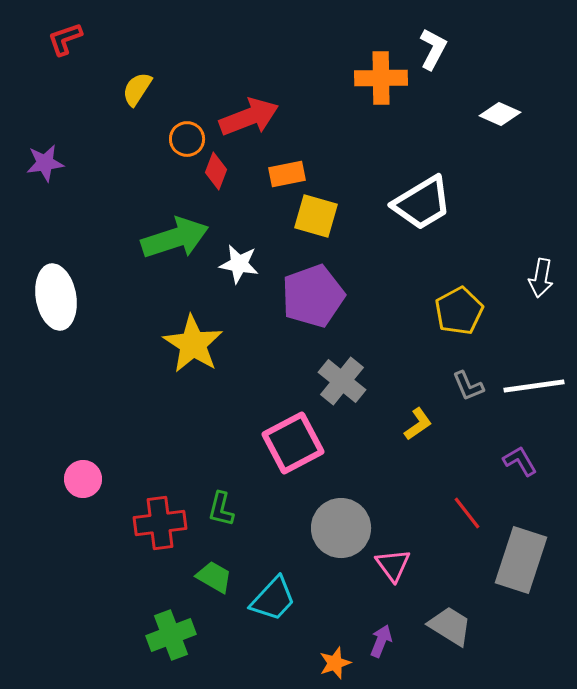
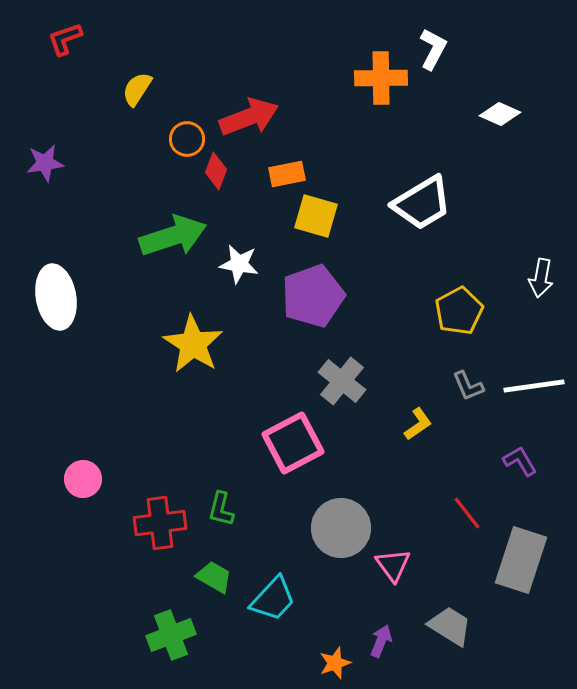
green arrow: moved 2 px left, 2 px up
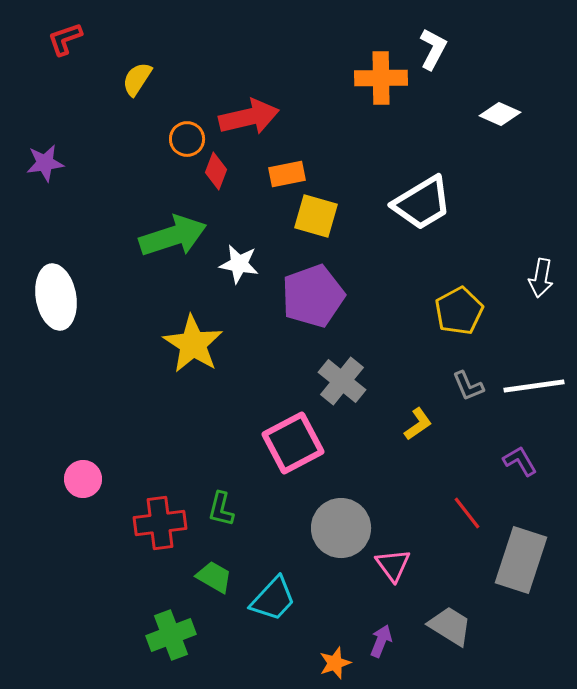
yellow semicircle: moved 10 px up
red arrow: rotated 8 degrees clockwise
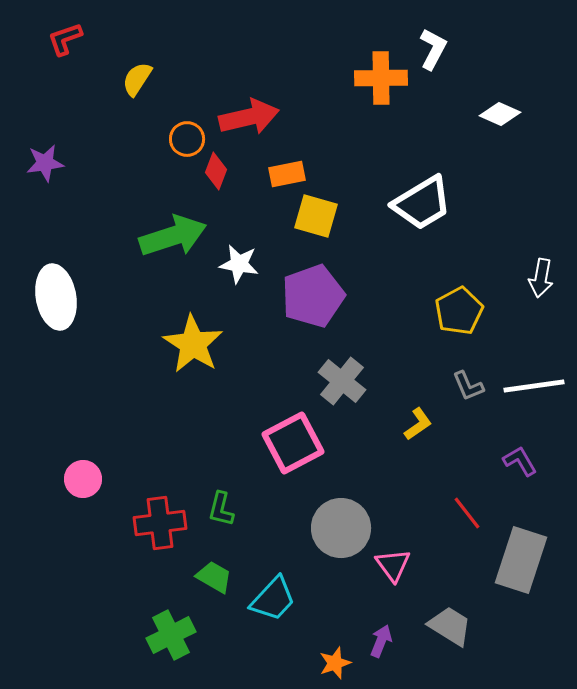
green cross: rotated 6 degrees counterclockwise
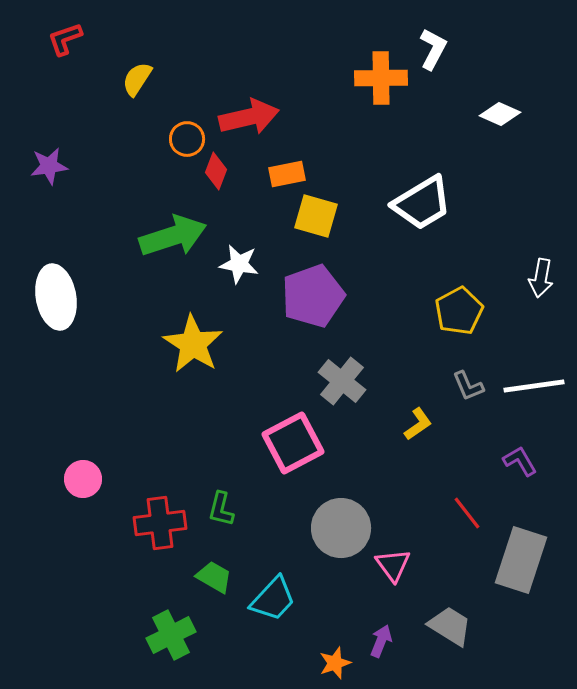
purple star: moved 4 px right, 3 px down
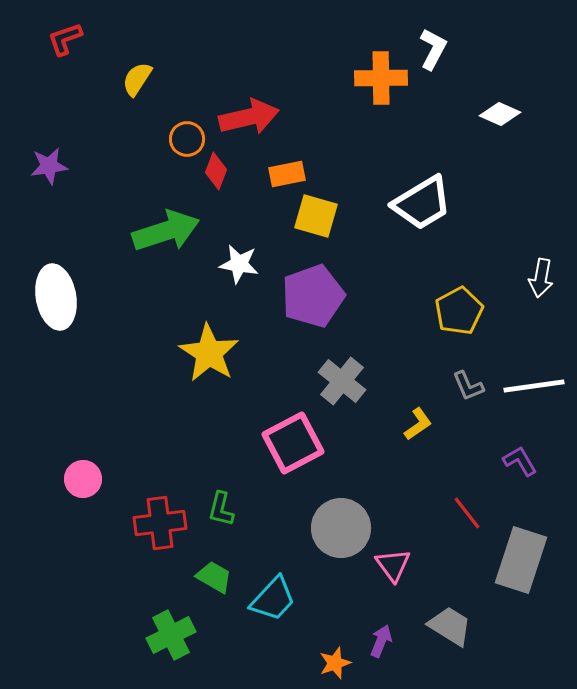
green arrow: moved 7 px left, 5 px up
yellow star: moved 16 px right, 9 px down
